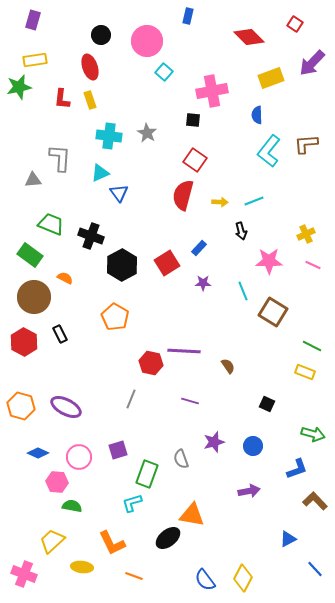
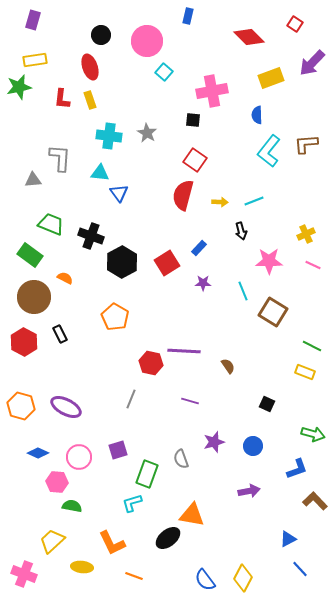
cyan triangle at (100, 173): rotated 30 degrees clockwise
black hexagon at (122, 265): moved 3 px up
blue line at (315, 569): moved 15 px left
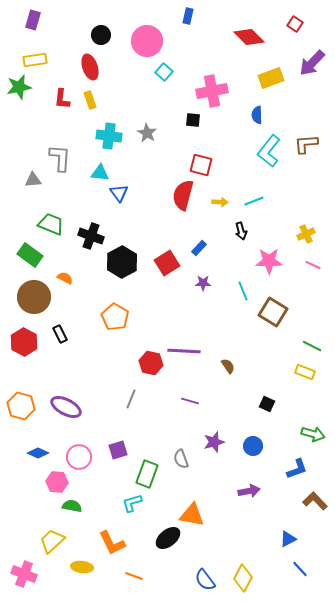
red square at (195, 160): moved 6 px right, 5 px down; rotated 20 degrees counterclockwise
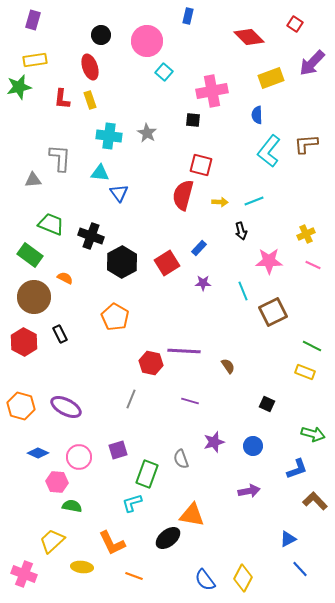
brown square at (273, 312): rotated 32 degrees clockwise
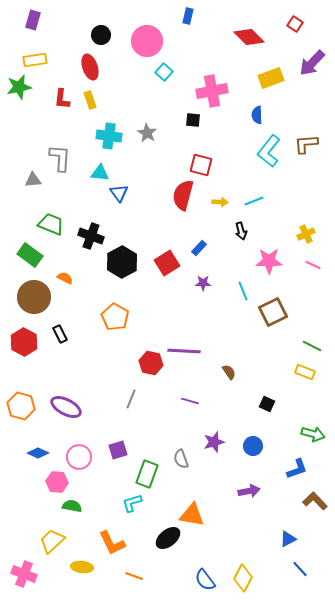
brown semicircle at (228, 366): moved 1 px right, 6 px down
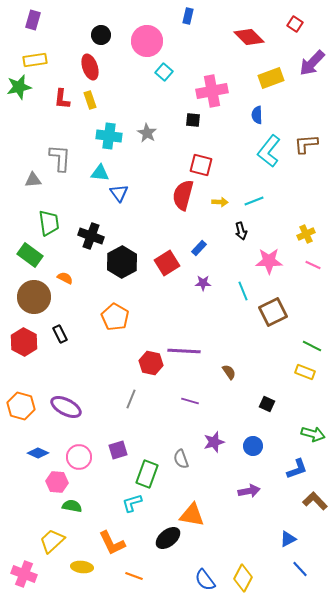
green trapezoid at (51, 224): moved 2 px left, 1 px up; rotated 60 degrees clockwise
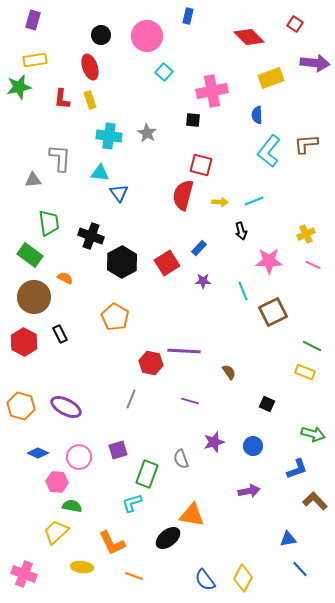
pink circle at (147, 41): moved 5 px up
purple arrow at (312, 63): moved 3 px right; rotated 128 degrees counterclockwise
purple star at (203, 283): moved 2 px up
blue triangle at (288, 539): rotated 18 degrees clockwise
yellow trapezoid at (52, 541): moved 4 px right, 9 px up
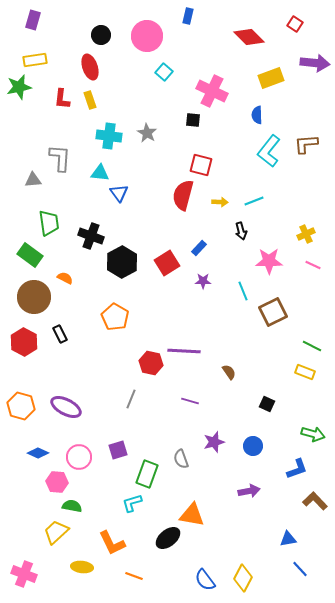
pink cross at (212, 91): rotated 36 degrees clockwise
